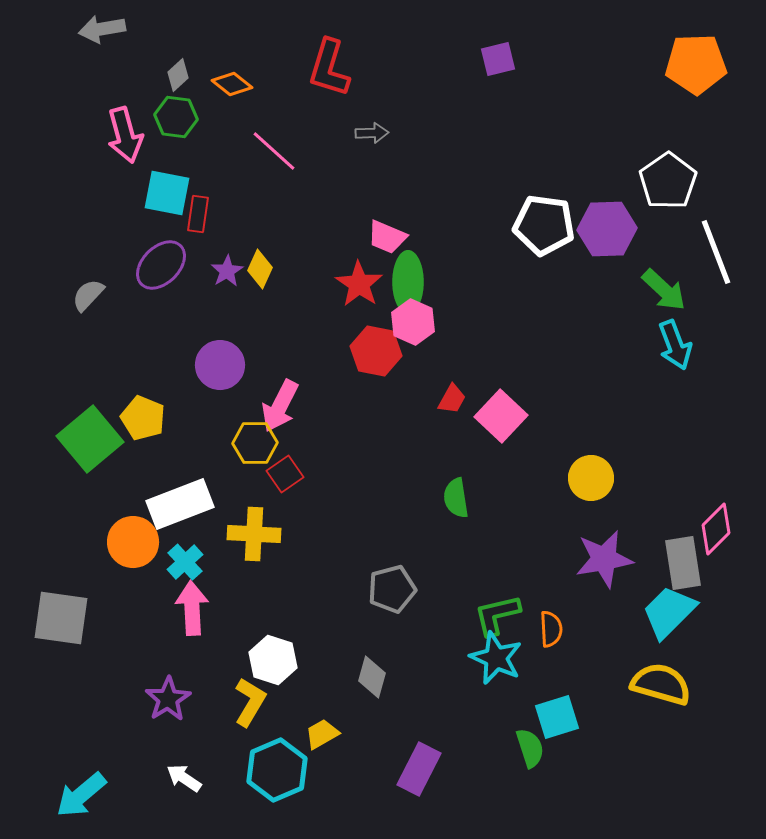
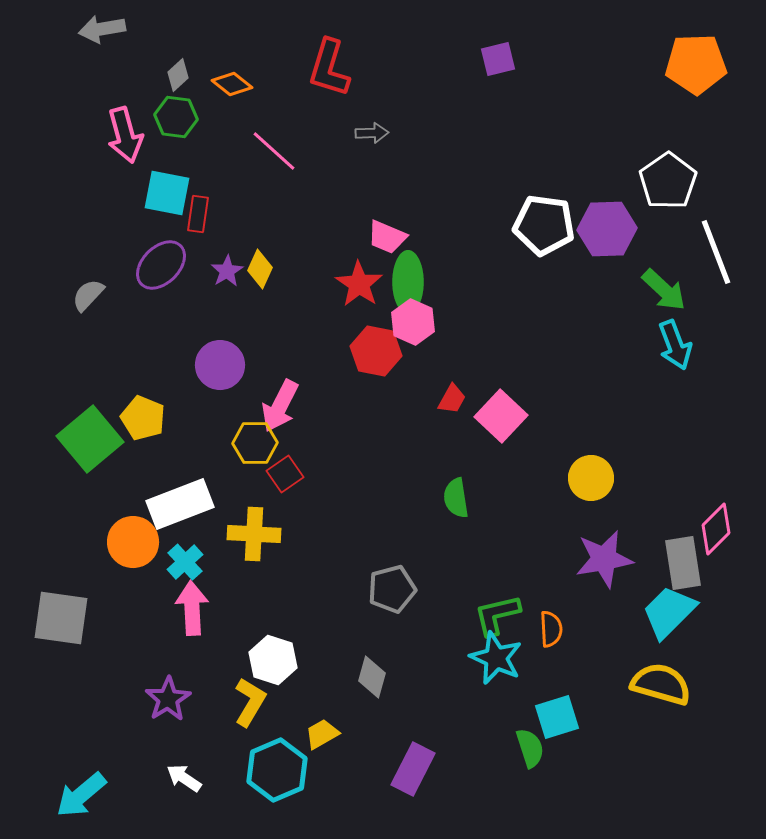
purple rectangle at (419, 769): moved 6 px left
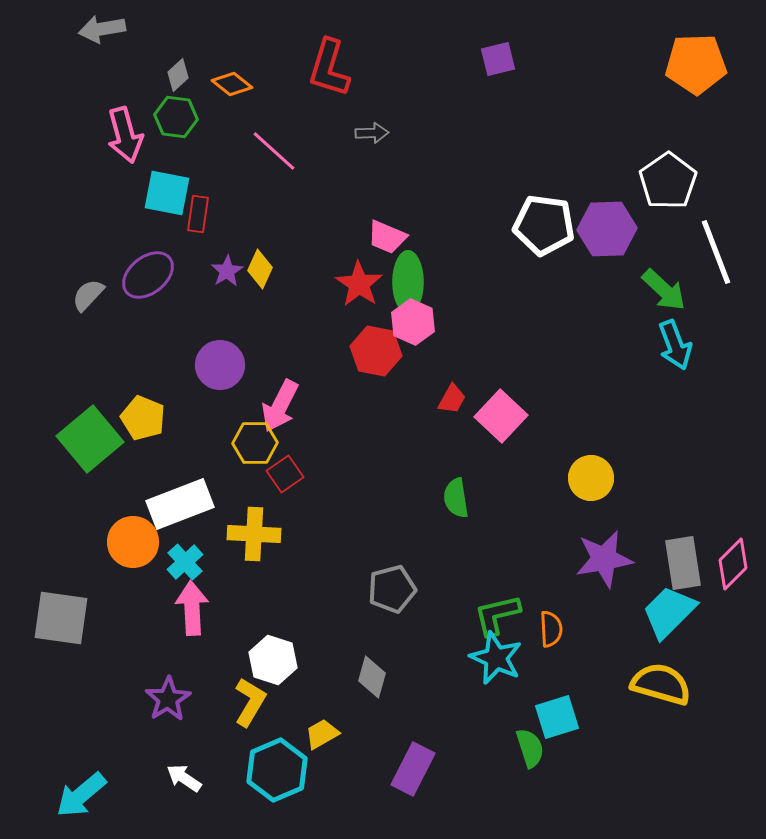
purple ellipse at (161, 265): moved 13 px left, 10 px down; rotated 6 degrees clockwise
pink diamond at (716, 529): moved 17 px right, 35 px down
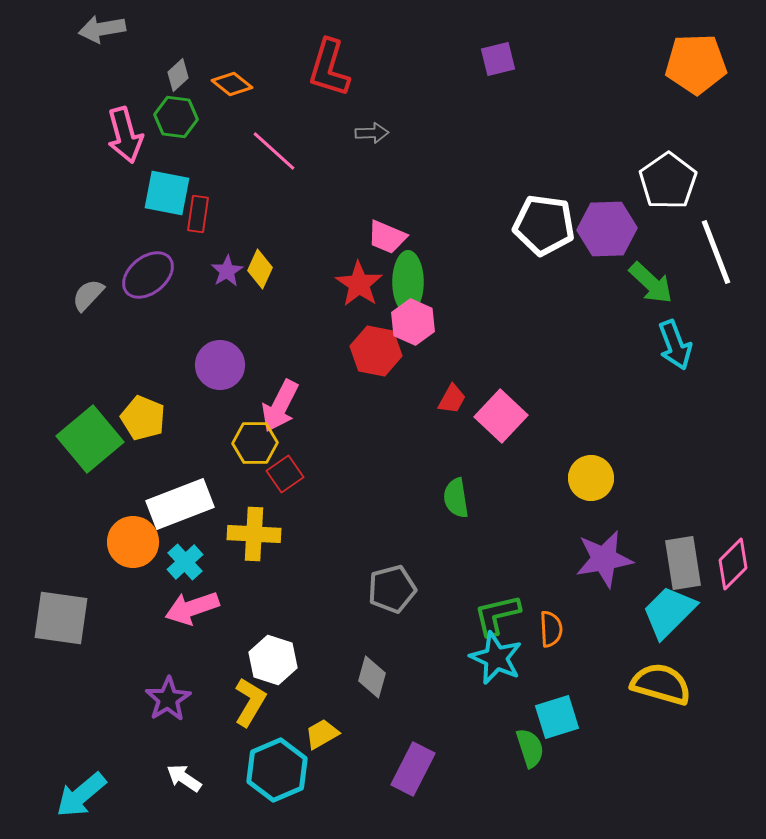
green arrow at (664, 290): moved 13 px left, 7 px up
pink arrow at (192, 608): rotated 106 degrees counterclockwise
